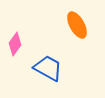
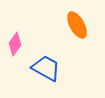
blue trapezoid: moved 2 px left
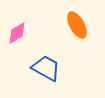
pink diamond: moved 2 px right, 11 px up; rotated 25 degrees clockwise
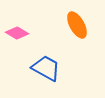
pink diamond: rotated 60 degrees clockwise
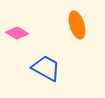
orange ellipse: rotated 12 degrees clockwise
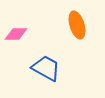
pink diamond: moved 1 px left, 1 px down; rotated 30 degrees counterclockwise
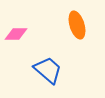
blue trapezoid: moved 2 px right, 2 px down; rotated 12 degrees clockwise
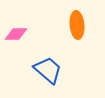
orange ellipse: rotated 12 degrees clockwise
